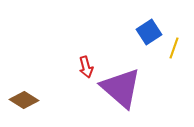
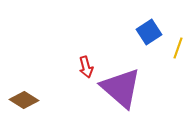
yellow line: moved 4 px right
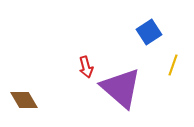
yellow line: moved 5 px left, 17 px down
brown diamond: rotated 28 degrees clockwise
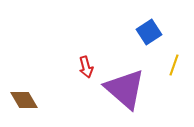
yellow line: moved 1 px right
purple triangle: moved 4 px right, 1 px down
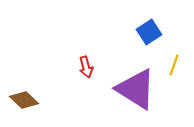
purple triangle: moved 11 px right; rotated 9 degrees counterclockwise
brown diamond: rotated 16 degrees counterclockwise
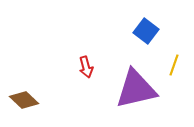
blue square: moved 3 px left, 1 px up; rotated 20 degrees counterclockwise
purple triangle: rotated 45 degrees counterclockwise
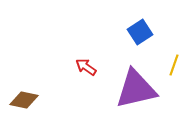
blue square: moved 6 px left, 1 px down; rotated 20 degrees clockwise
red arrow: rotated 140 degrees clockwise
brown diamond: rotated 32 degrees counterclockwise
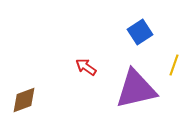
brown diamond: rotated 32 degrees counterclockwise
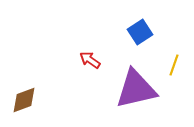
red arrow: moved 4 px right, 7 px up
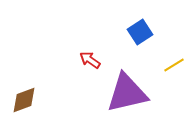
yellow line: rotated 40 degrees clockwise
purple triangle: moved 9 px left, 4 px down
